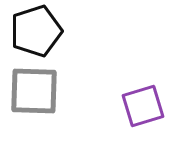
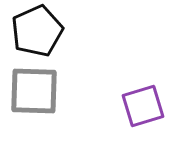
black pentagon: moved 1 px right; rotated 6 degrees counterclockwise
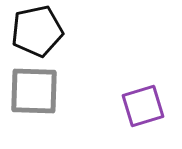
black pentagon: rotated 12 degrees clockwise
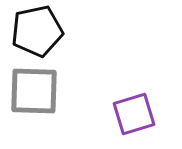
purple square: moved 9 px left, 8 px down
